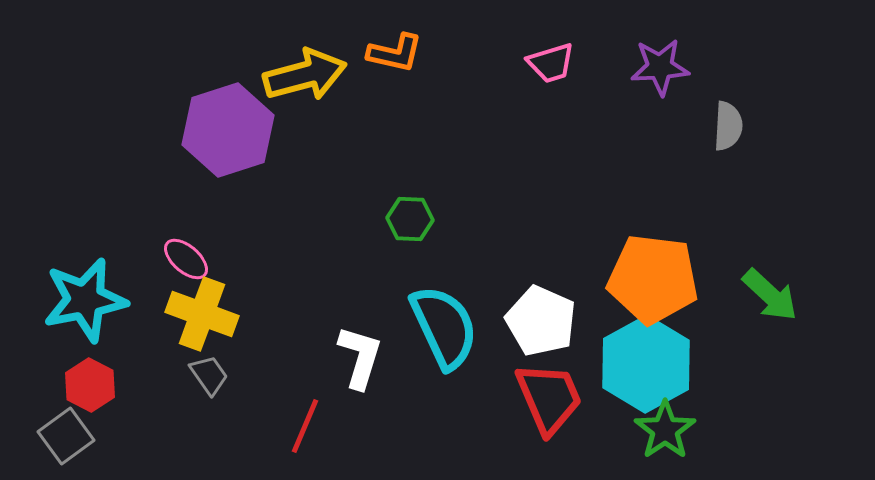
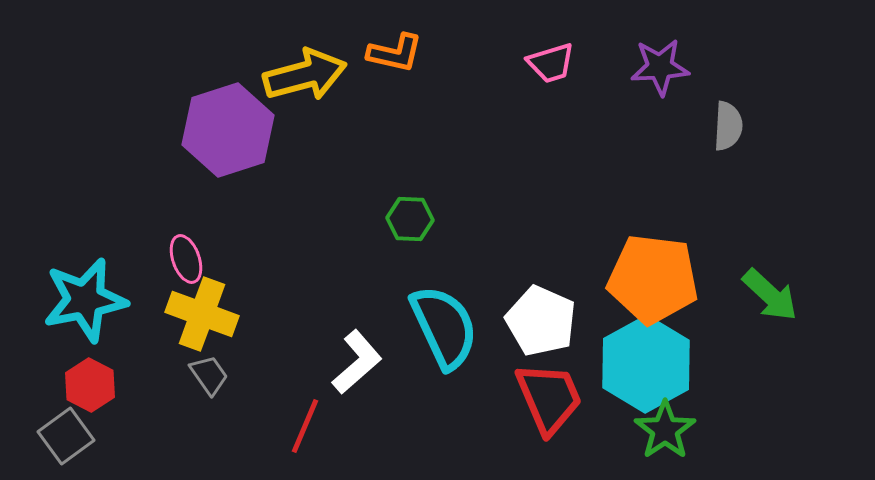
pink ellipse: rotated 30 degrees clockwise
white L-shape: moved 3 px left, 5 px down; rotated 32 degrees clockwise
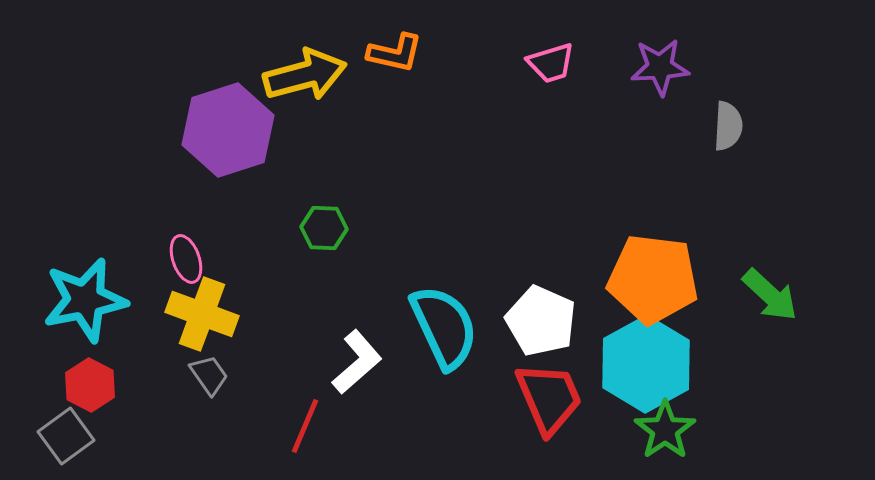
green hexagon: moved 86 px left, 9 px down
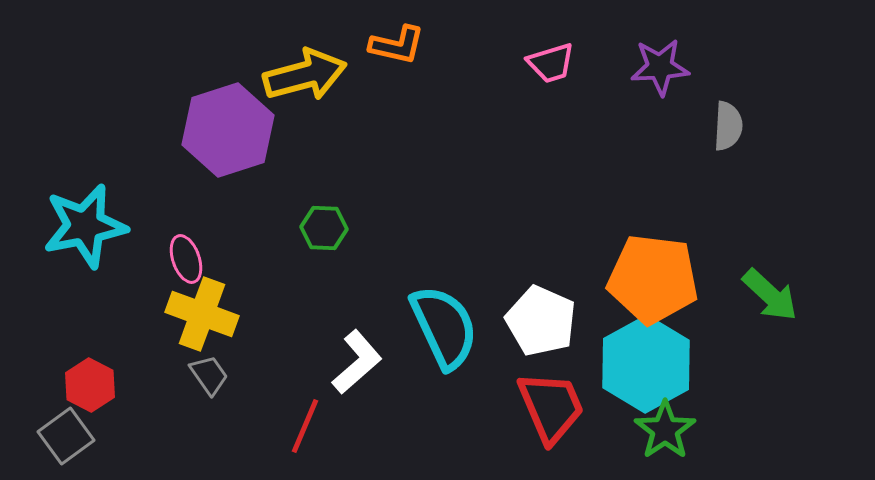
orange L-shape: moved 2 px right, 8 px up
cyan star: moved 74 px up
red trapezoid: moved 2 px right, 9 px down
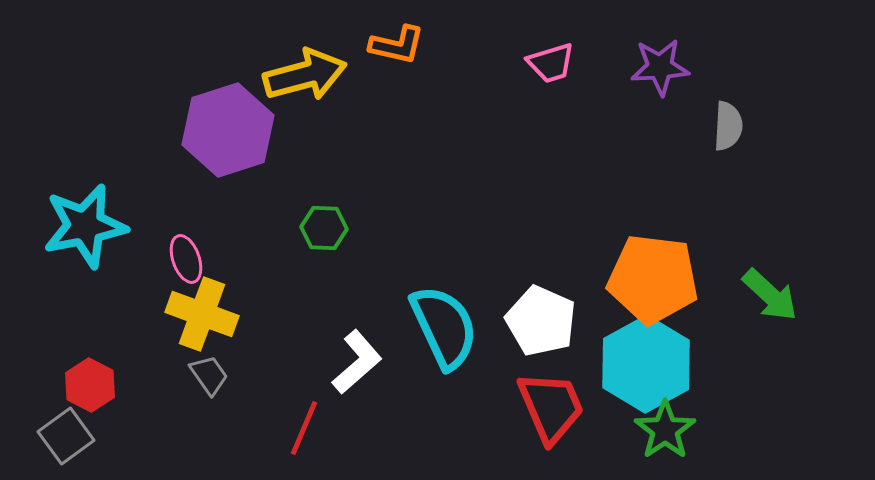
red line: moved 1 px left, 2 px down
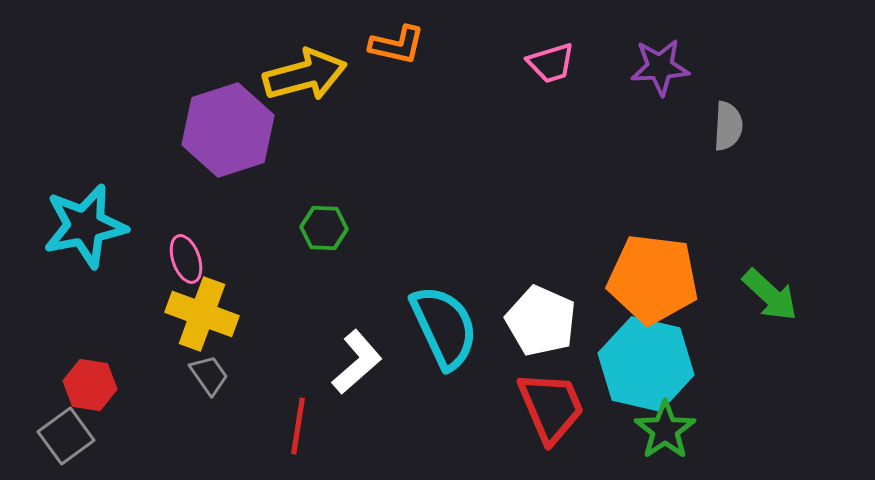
cyan hexagon: rotated 18 degrees counterclockwise
red hexagon: rotated 18 degrees counterclockwise
red line: moved 6 px left, 2 px up; rotated 14 degrees counterclockwise
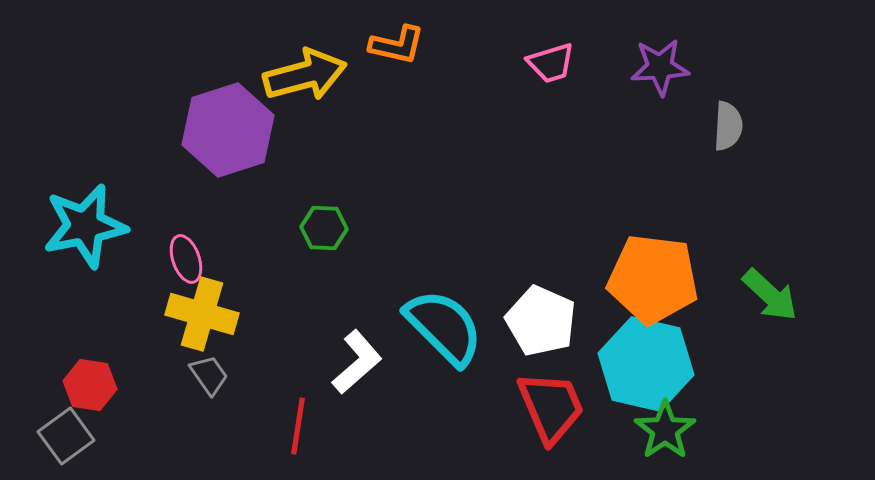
yellow cross: rotated 4 degrees counterclockwise
cyan semicircle: rotated 20 degrees counterclockwise
